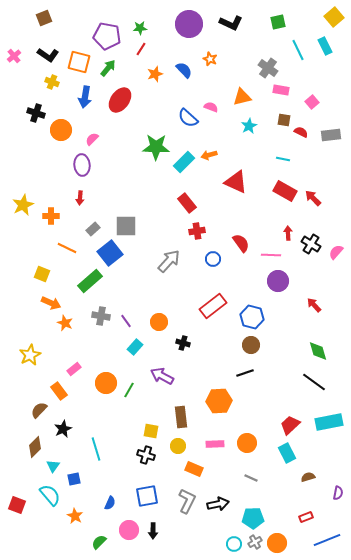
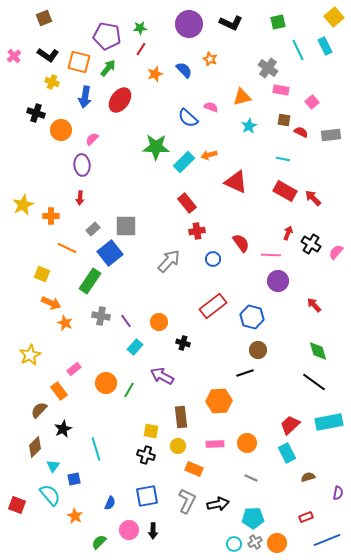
red arrow at (288, 233): rotated 24 degrees clockwise
green rectangle at (90, 281): rotated 15 degrees counterclockwise
brown circle at (251, 345): moved 7 px right, 5 px down
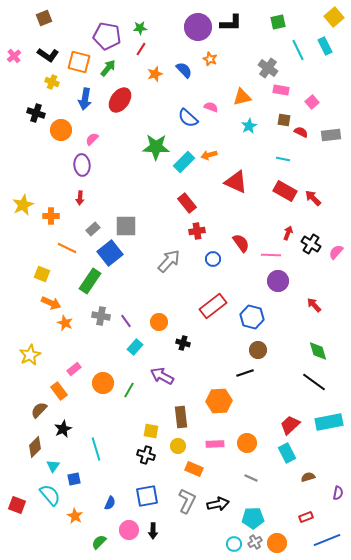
black L-shape at (231, 23): rotated 25 degrees counterclockwise
purple circle at (189, 24): moved 9 px right, 3 px down
blue arrow at (85, 97): moved 2 px down
orange circle at (106, 383): moved 3 px left
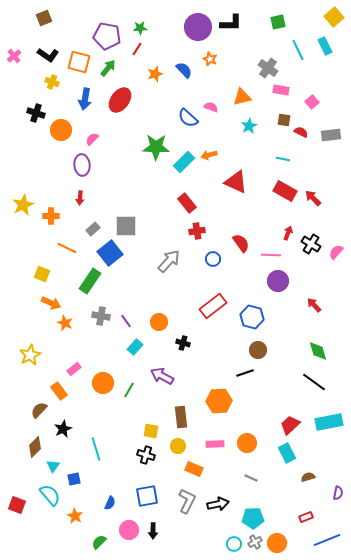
red line at (141, 49): moved 4 px left
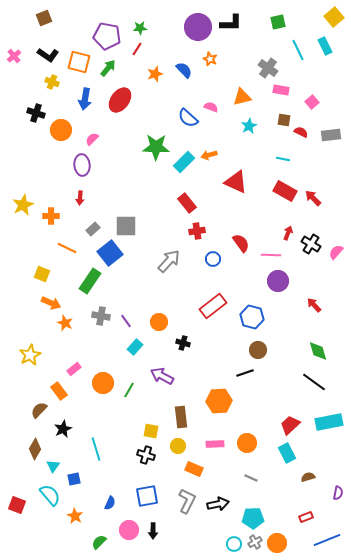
brown diamond at (35, 447): moved 2 px down; rotated 15 degrees counterclockwise
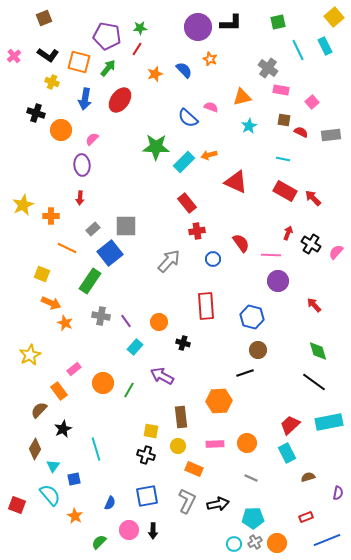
red rectangle at (213, 306): moved 7 px left; rotated 56 degrees counterclockwise
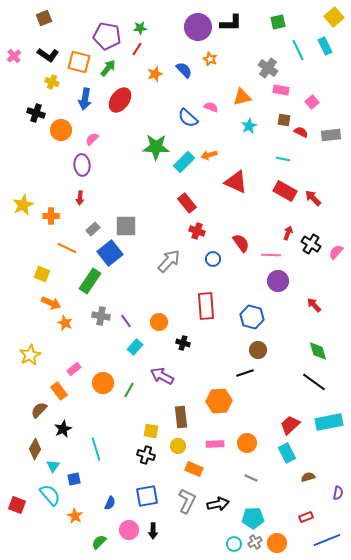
red cross at (197, 231): rotated 28 degrees clockwise
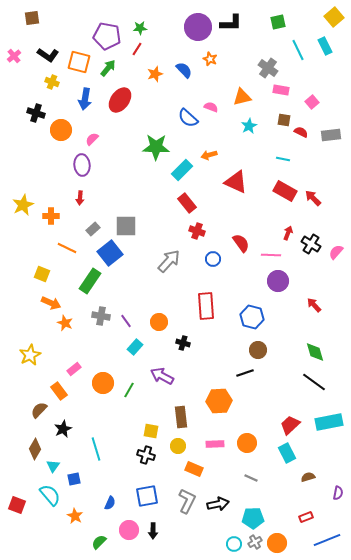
brown square at (44, 18): moved 12 px left; rotated 14 degrees clockwise
cyan rectangle at (184, 162): moved 2 px left, 8 px down
green diamond at (318, 351): moved 3 px left, 1 px down
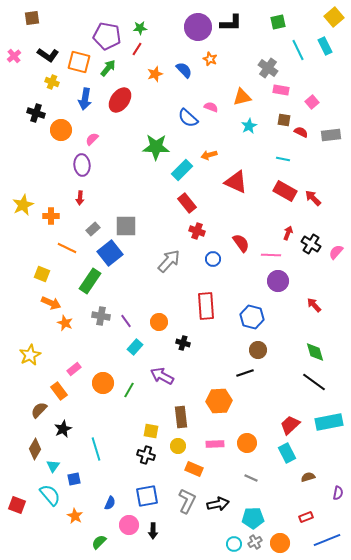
pink circle at (129, 530): moved 5 px up
orange circle at (277, 543): moved 3 px right
